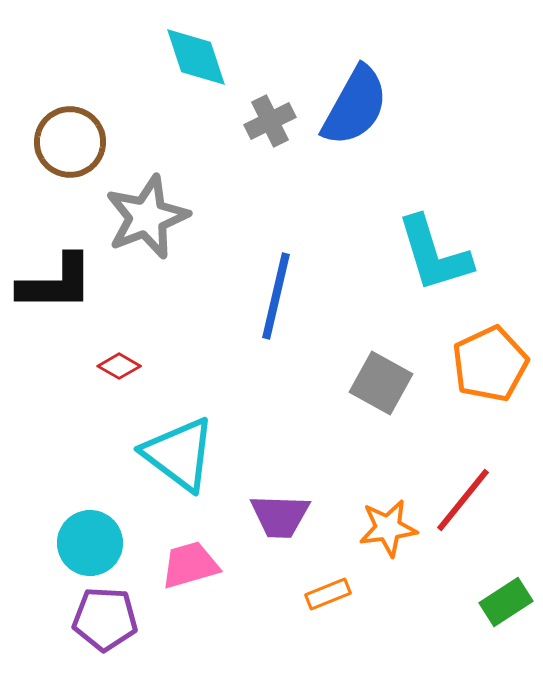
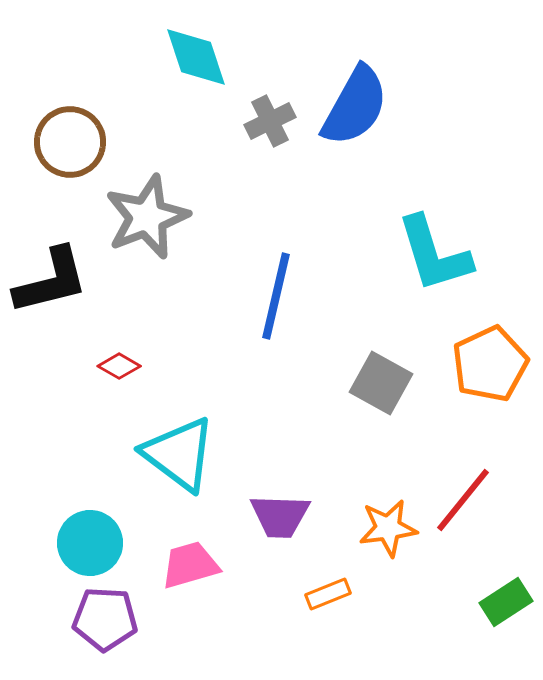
black L-shape: moved 5 px left, 2 px up; rotated 14 degrees counterclockwise
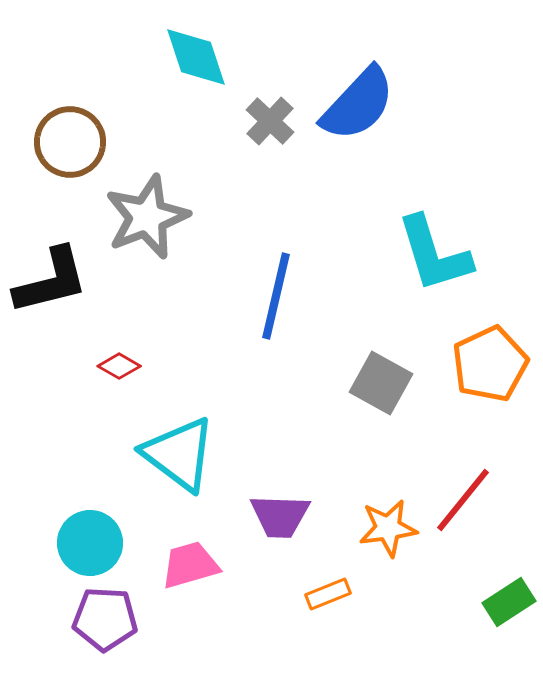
blue semicircle: moved 3 px right, 2 px up; rotated 14 degrees clockwise
gray cross: rotated 21 degrees counterclockwise
green rectangle: moved 3 px right
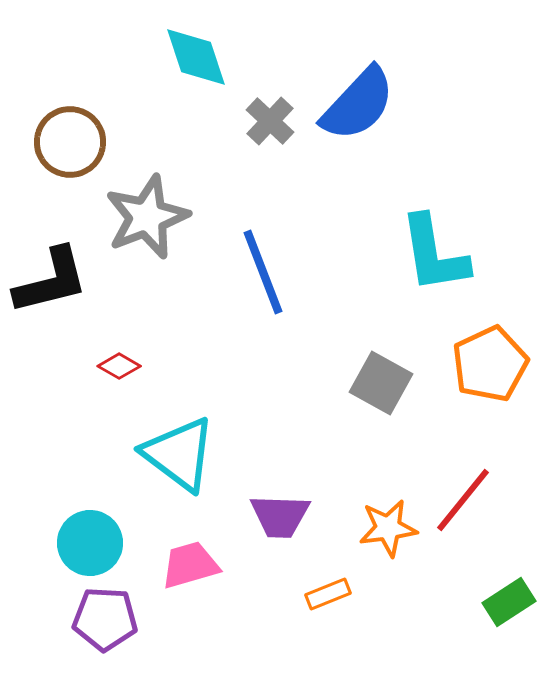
cyan L-shape: rotated 8 degrees clockwise
blue line: moved 13 px left, 24 px up; rotated 34 degrees counterclockwise
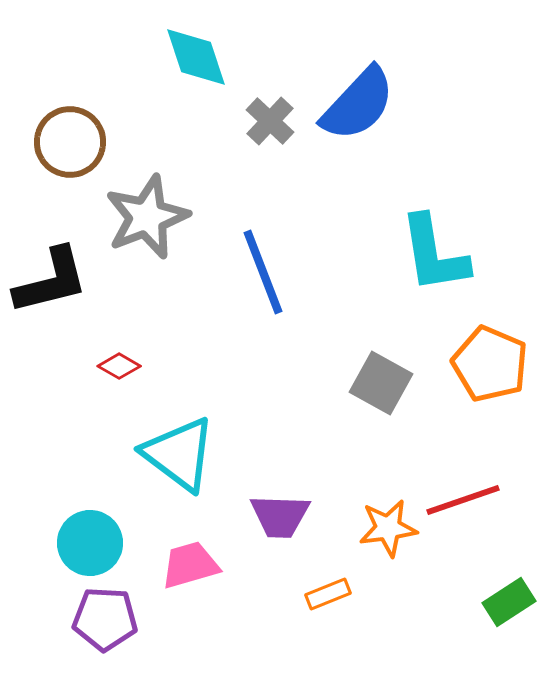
orange pentagon: rotated 24 degrees counterclockwise
red line: rotated 32 degrees clockwise
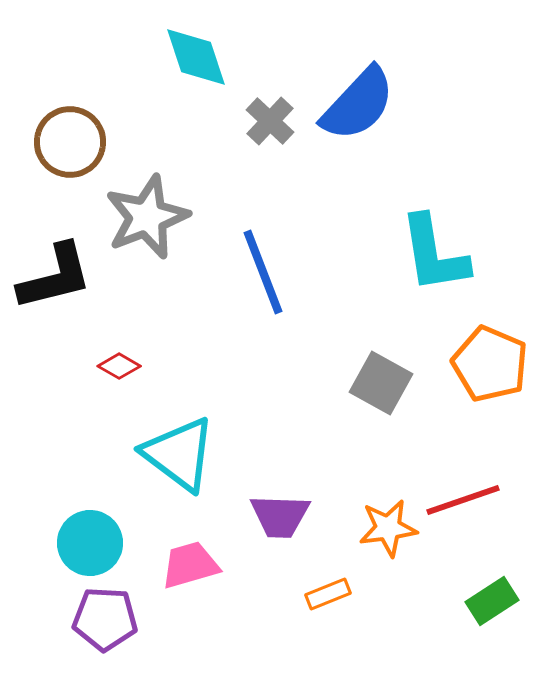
black L-shape: moved 4 px right, 4 px up
green rectangle: moved 17 px left, 1 px up
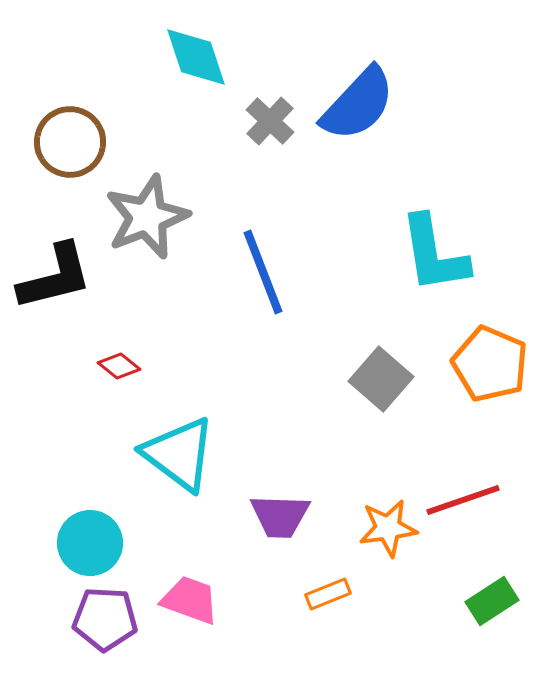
red diamond: rotated 9 degrees clockwise
gray square: moved 4 px up; rotated 12 degrees clockwise
pink trapezoid: moved 35 px down; rotated 36 degrees clockwise
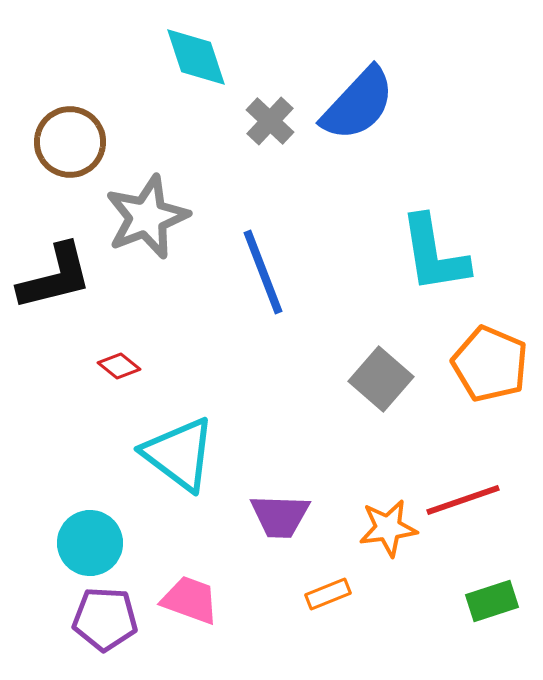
green rectangle: rotated 15 degrees clockwise
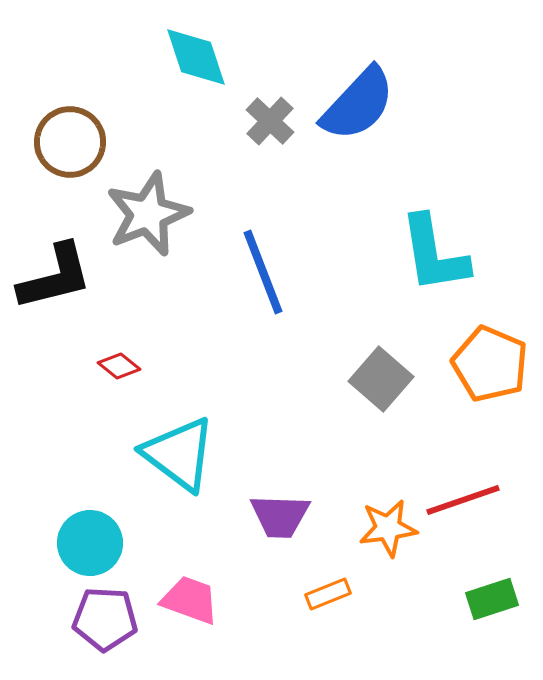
gray star: moved 1 px right, 3 px up
green rectangle: moved 2 px up
